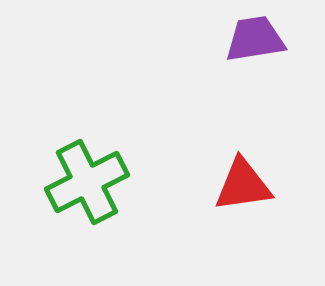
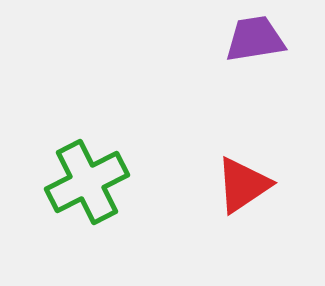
red triangle: rotated 26 degrees counterclockwise
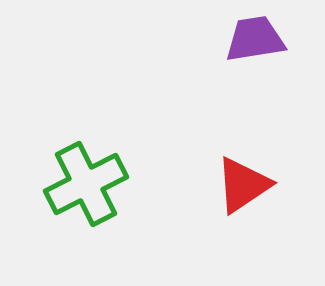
green cross: moved 1 px left, 2 px down
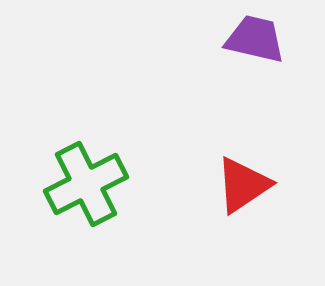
purple trapezoid: rotated 22 degrees clockwise
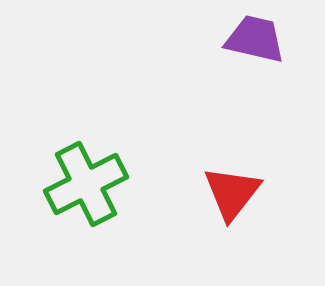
red triangle: moved 11 px left, 8 px down; rotated 18 degrees counterclockwise
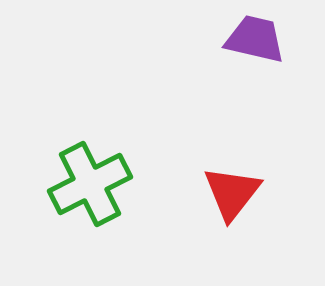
green cross: moved 4 px right
